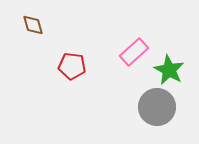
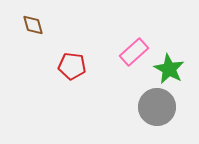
green star: moved 1 px up
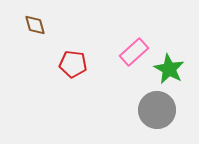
brown diamond: moved 2 px right
red pentagon: moved 1 px right, 2 px up
gray circle: moved 3 px down
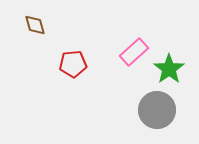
red pentagon: rotated 12 degrees counterclockwise
green star: rotated 8 degrees clockwise
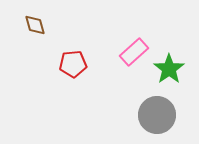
gray circle: moved 5 px down
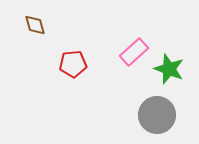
green star: rotated 16 degrees counterclockwise
